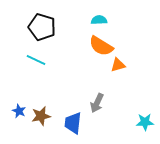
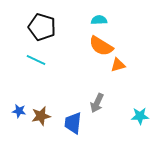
blue star: rotated 16 degrees counterclockwise
cyan star: moved 5 px left, 6 px up
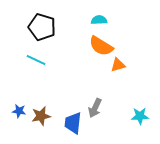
gray arrow: moved 2 px left, 5 px down
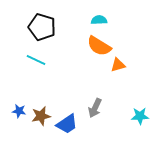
orange semicircle: moved 2 px left
blue trapezoid: moved 6 px left, 1 px down; rotated 130 degrees counterclockwise
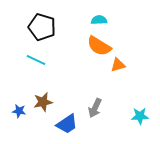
brown star: moved 2 px right, 14 px up
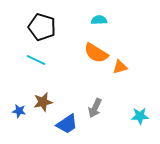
orange semicircle: moved 3 px left, 7 px down
orange triangle: moved 2 px right, 2 px down
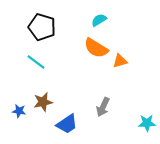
cyan semicircle: rotated 28 degrees counterclockwise
orange semicircle: moved 5 px up
cyan line: moved 2 px down; rotated 12 degrees clockwise
orange triangle: moved 6 px up
gray arrow: moved 8 px right, 1 px up
cyan star: moved 7 px right, 7 px down
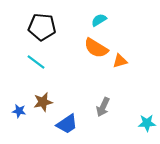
black pentagon: rotated 12 degrees counterclockwise
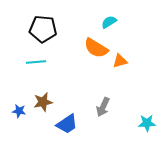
cyan semicircle: moved 10 px right, 2 px down
black pentagon: moved 1 px right, 2 px down
cyan line: rotated 42 degrees counterclockwise
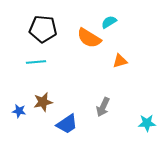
orange semicircle: moved 7 px left, 10 px up
